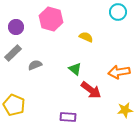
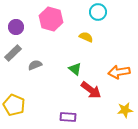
cyan circle: moved 20 px left
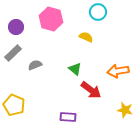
orange arrow: moved 1 px left, 1 px up
yellow star: rotated 21 degrees clockwise
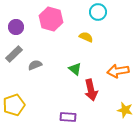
gray rectangle: moved 1 px right, 1 px down
red arrow: rotated 40 degrees clockwise
yellow pentagon: rotated 30 degrees clockwise
